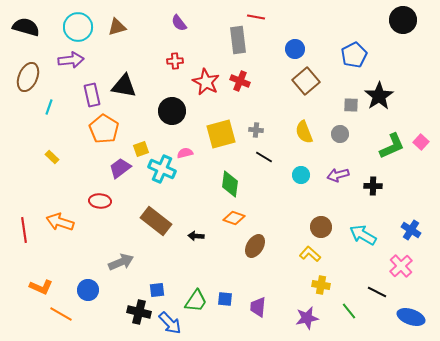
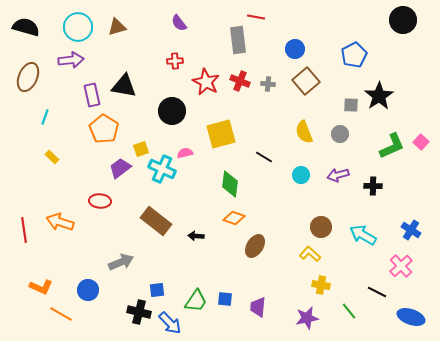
cyan line at (49, 107): moved 4 px left, 10 px down
gray cross at (256, 130): moved 12 px right, 46 px up
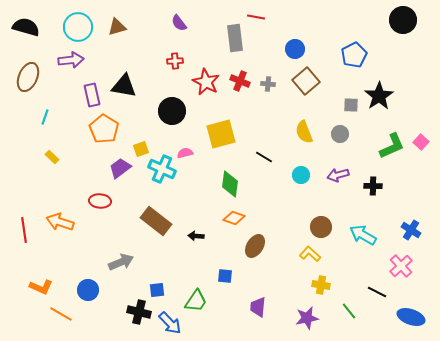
gray rectangle at (238, 40): moved 3 px left, 2 px up
blue square at (225, 299): moved 23 px up
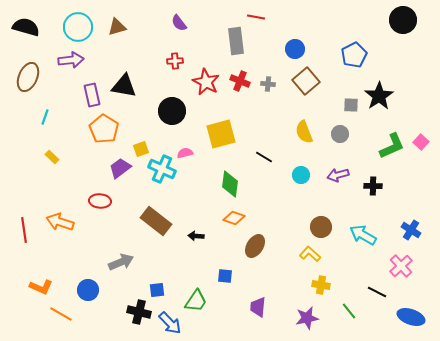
gray rectangle at (235, 38): moved 1 px right, 3 px down
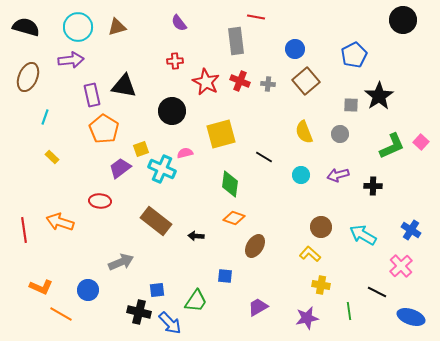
purple trapezoid at (258, 307): rotated 55 degrees clockwise
green line at (349, 311): rotated 30 degrees clockwise
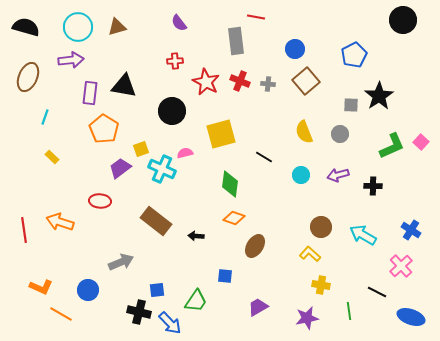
purple rectangle at (92, 95): moved 2 px left, 2 px up; rotated 20 degrees clockwise
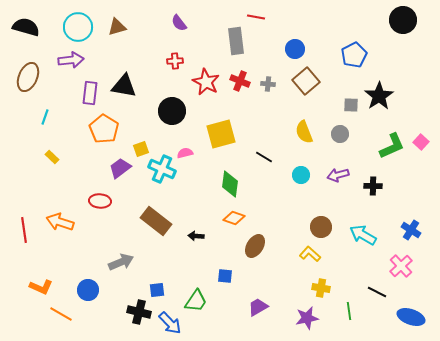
yellow cross at (321, 285): moved 3 px down
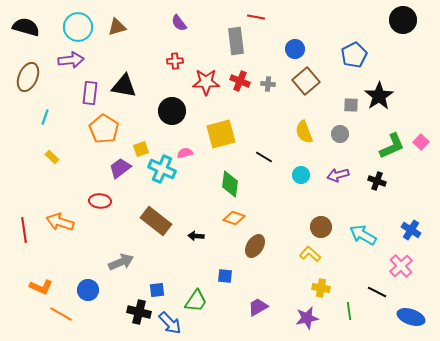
red star at (206, 82): rotated 28 degrees counterclockwise
black cross at (373, 186): moved 4 px right, 5 px up; rotated 18 degrees clockwise
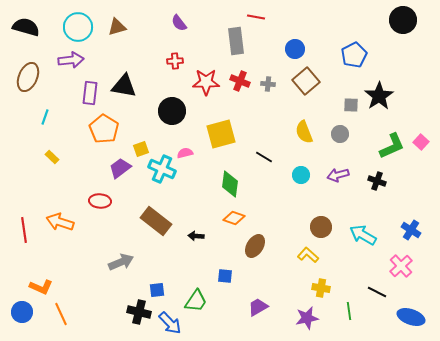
yellow L-shape at (310, 254): moved 2 px left, 1 px down
blue circle at (88, 290): moved 66 px left, 22 px down
orange line at (61, 314): rotated 35 degrees clockwise
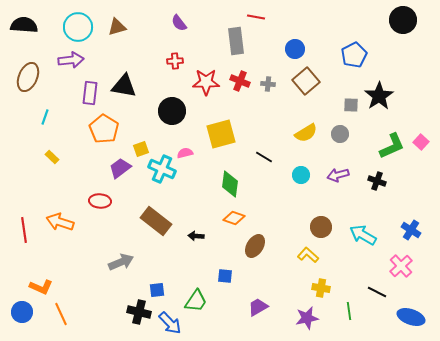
black semicircle at (26, 27): moved 2 px left, 2 px up; rotated 12 degrees counterclockwise
yellow semicircle at (304, 132): moved 2 px right, 1 px down; rotated 100 degrees counterclockwise
